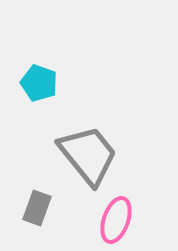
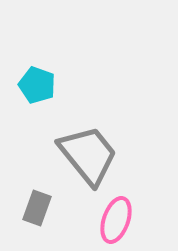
cyan pentagon: moved 2 px left, 2 px down
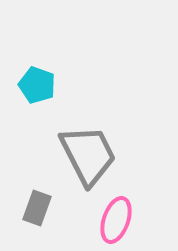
gray trapezoid: rotated 12 degrees clockwise
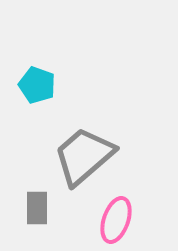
gray trapezoid: moved 4 px left, 1 px down; rotated 104 degrees counterclockwise
gray rectangle: rotated 20 degrees counterclockwise
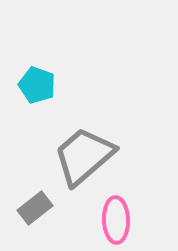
gray rectangle: moved 2 px left; rotated 52 degrees clockwise
pink ellipse: rotated 21 degrees counterclockwise
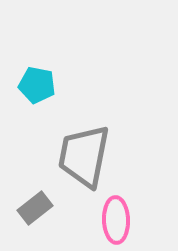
cyan pentagon: rotated 9 degrees counterclockwise
gray trapezoid: rotated 38 degrees counterclockwise
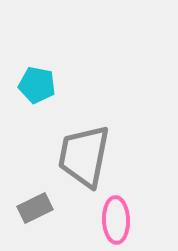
gray rectangle: rotated 12 degrees clockwise
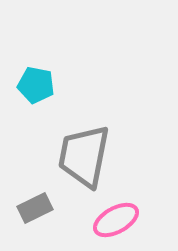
cyan pentagon: moved 1 px left
pink ellipse: rotated 63 degrees clockwise
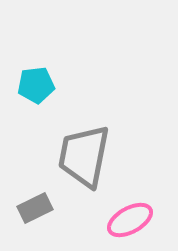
cyan pentagon: rotated 18 degrees counterclockwise
pink ellipse: moved 14 px right
